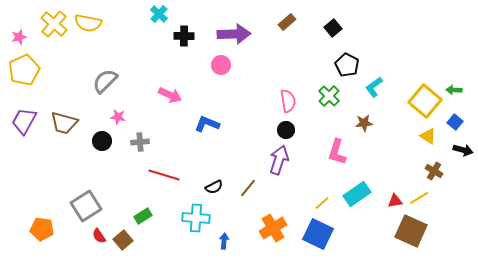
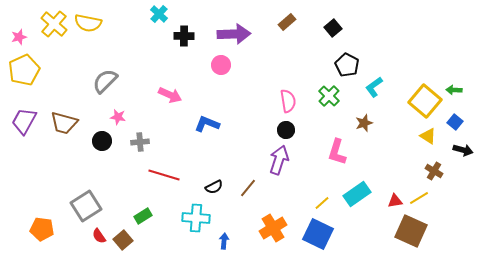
brown star at (364, 123): rotated 12 degrees counterclockwise
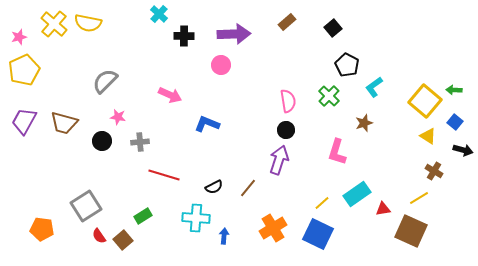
red triangle at (395, 201): moved 12 px left, 8 px down
blue arrow at (224, 241): moved 5 px up
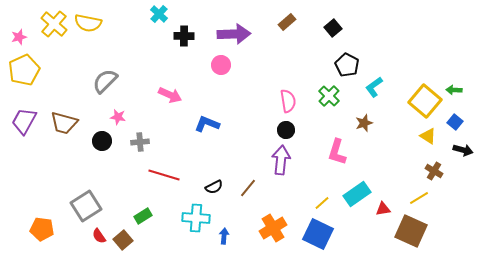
purple arrow at (279, 160): moved 2 px right; rotated 12 degrees counterclockwise
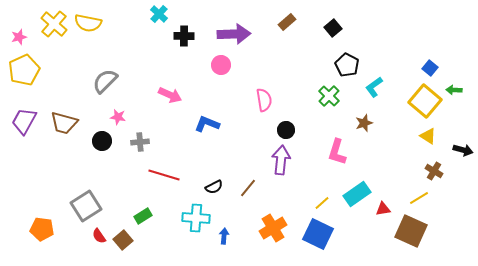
pink semicircle at (288, 101): moved 24 px left, 1 px up
blue square at (455, 122): moved 25 px left, 54 px up
